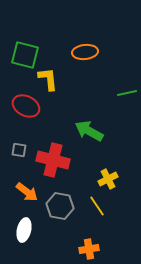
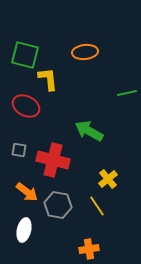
yellow cross: rotated 12 degrees counterclockwise
gray hexagon: moved 2 px left, 1 px up
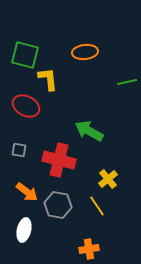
green line: moved 11 px up
red cross: moved 6 px right
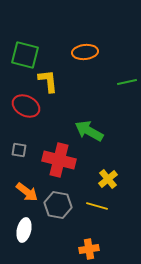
yellow L-shape: moved 2 px down
yellow line: rotated 40 degrees counterclockwise
